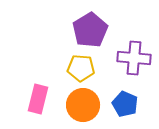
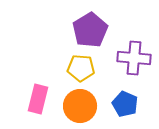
orange circle: moved 3 px left, 1 px down
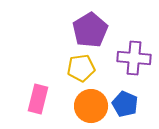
yellow pentagon: rotated 12 degrees counterclockwise
orange circle: moved 11 px right
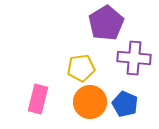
purple pentagon: moved 16 px right, 7 px up
orange circle: moved 1 px left, 4 px up
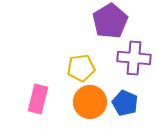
purple pentagon: moved 4 px right, 2 px up
blue pentagon: moved 1 px up
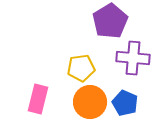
purple cross: moved 1 px left
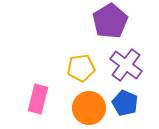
purple cross: moved 7 px left, 7 px down; rotated 32 degrees clockwise
orange circle: moved 1 px left, 6 px down
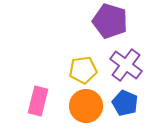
purple pentagon: rotated 24 degrees counterclockwise
yellow pentagon: moved 2 px right, 2 px down
pink rectangle: moved 2 px down
orange circle: moved 3 px left, 2 px up
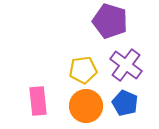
pink rectangle: rotated 20 degrees counterclockwise
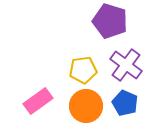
pink rectangle: rotated 60 degrees clockwise
